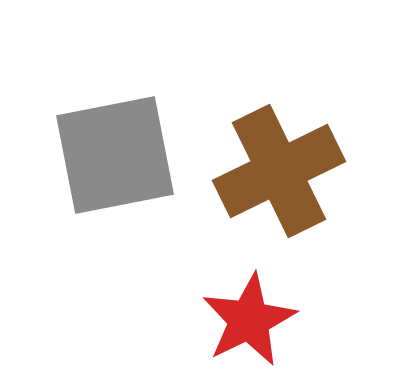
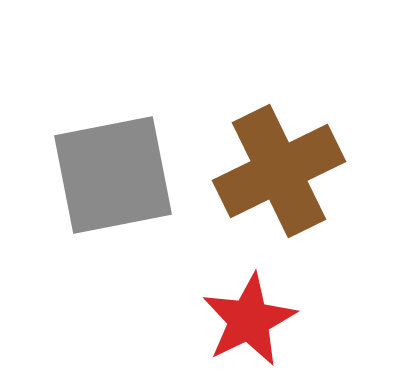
gray square: moved 2 px left, 20 px down
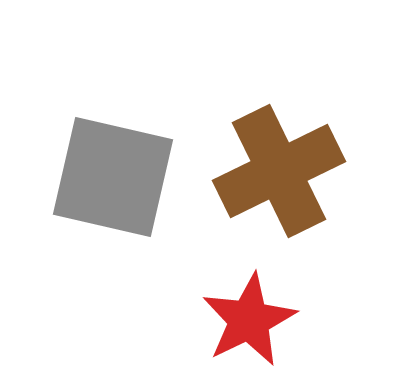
gray square: moved 2 px down; rotated 24 degrees clockwise
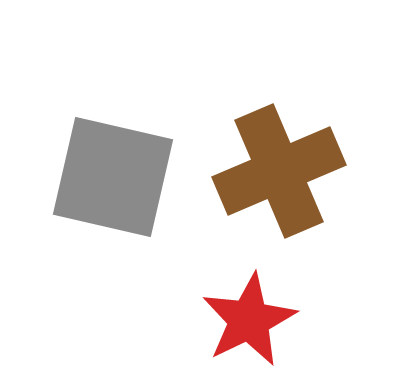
brown cross: rotated 3 degrees clockwise
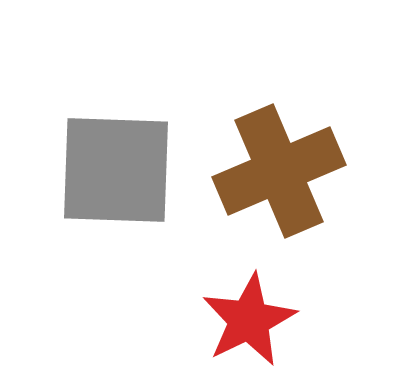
gray square: moved 3 px right, 7 px up; rotated 11 degrees counterclockwise
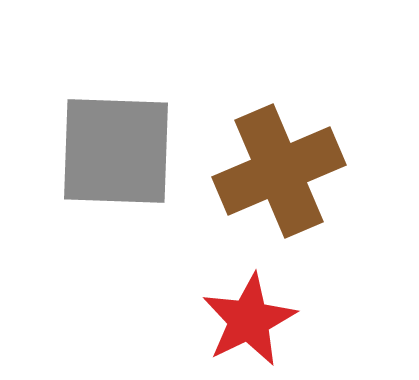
gray square: moved 19 px up
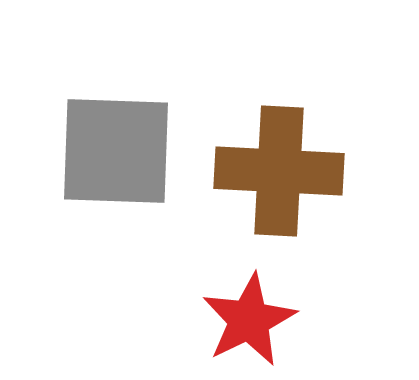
brown cross: rotated 26 degrees clockwise
